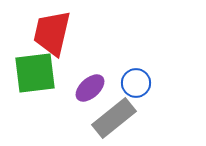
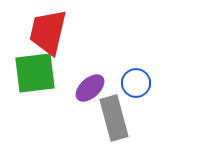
red trapezoid: moved 4 px left, 1 px up
gray rectangle: rotated 66 degrees counterclockwise
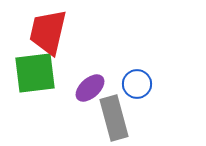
blue circle: moved 1 px right, 1 px down
